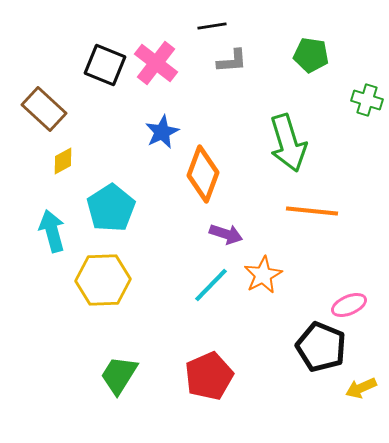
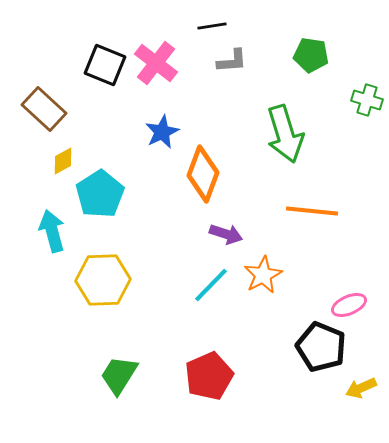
green arrow: moved 3 px left, 9 px up
cyan pentagon: moved 11 px left, 14 px up
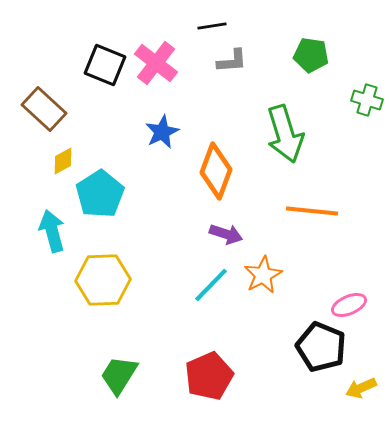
orange diamond: moved 13 px right, 3 px up
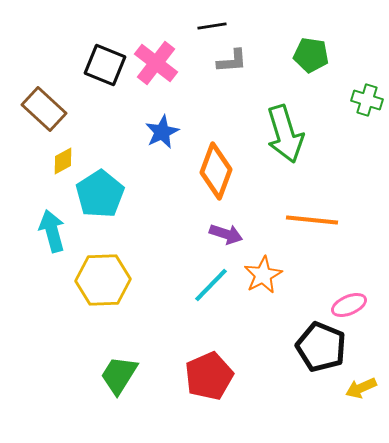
orange line: moved 9 px down
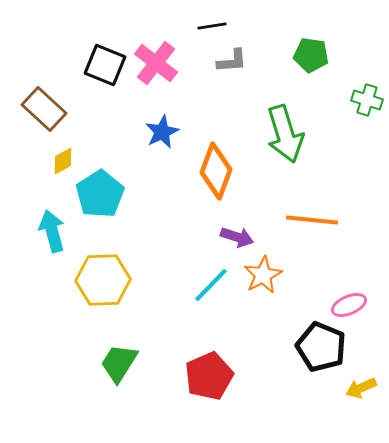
purple arrow: moved 11 px right, 3 px down
green trapezoid: moved 12 px up
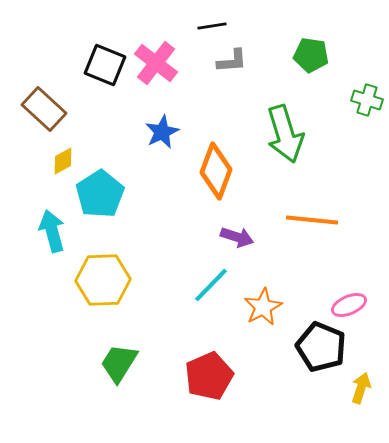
orange star: moved 32 px down
yellow arrow: rotated 132 degrees clockwise
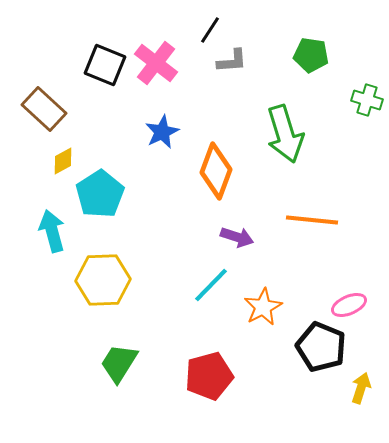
black line: moved 2 px left, 4 px down; rotated 48 degrees counterclockwise
red pentagon: rotated 9 degrees clockwise
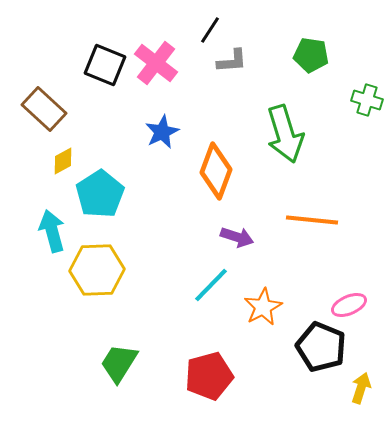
yellow hexagon: moved 6 px left, 10 px up
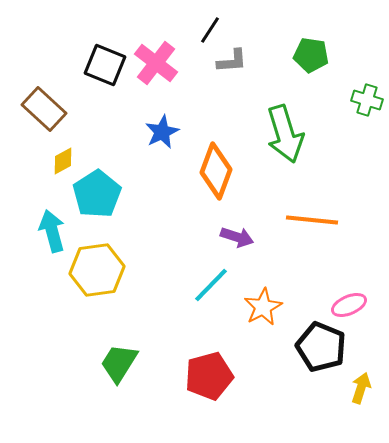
cyan pentagon: moved 3 px left
yellow hexagon: rotated 6 degrees counterclockwise
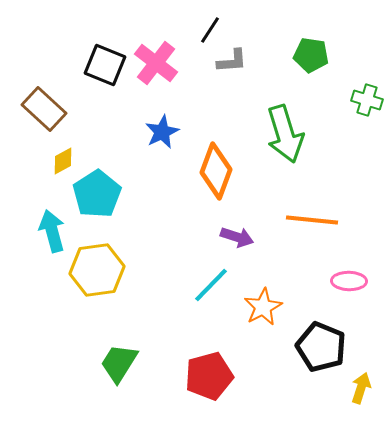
pink ellipse: moved 24 px up; rotated 24 degrees clockwise
